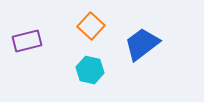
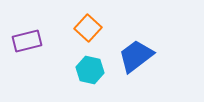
orange square: moved 3 px left, 2 px down
blue trapezoid: moved 6 px left, 12 px down
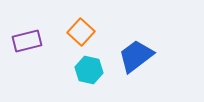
orange square: moved 7 px left, 4 px down
cyan hexagon: moved 1 px left
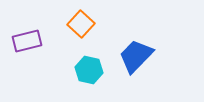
orange square: moved 8 px up
blue trapezoid: rotated 9 degrees counterclockwise
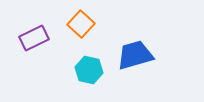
purple rectangle: moved 7 px right, 3 px up; rotated 12 degrees counterclockwise
blue trapezoid: moved 1 px left, 1 px up; rotated 30 degrees clockwise
